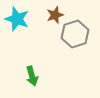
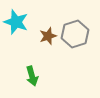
brown star: moved 7 px left, 21 px down
cyan star: moved 1 px left, 3 px down
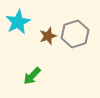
cyan star: moved 2 px right; rotated 25 degrees clockwise
green arrow: rotated 60 degrees clockwise
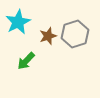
green arrow: moved 6 px left, 15 px up
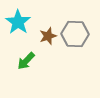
cyan star: rotated 10 degrees counterclockwise
gray hexagon: rotated 20 degrees clockwise
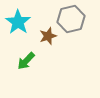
gray hexagon: moved 4 px left, 15 px up; rotated 16 degrees counterclockwise
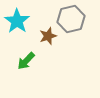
cyan star: moved 1 px left, 1 px up
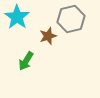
cyan star: moved 4 px up
green arrow: rotated 12 degrees counterclockwise
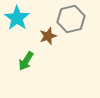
cyan star: moved 1 px down
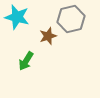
cyan star: moved 1 px up; rotated 20 degrees counterclockwise
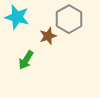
gray hexagon: moved 2 px left; rotated 16 degrees counterclockwise
green arrow: moved 1 px up
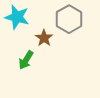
brown star: moved 4 px left, 2 px down; rotated 18 degrees counterclockwise
